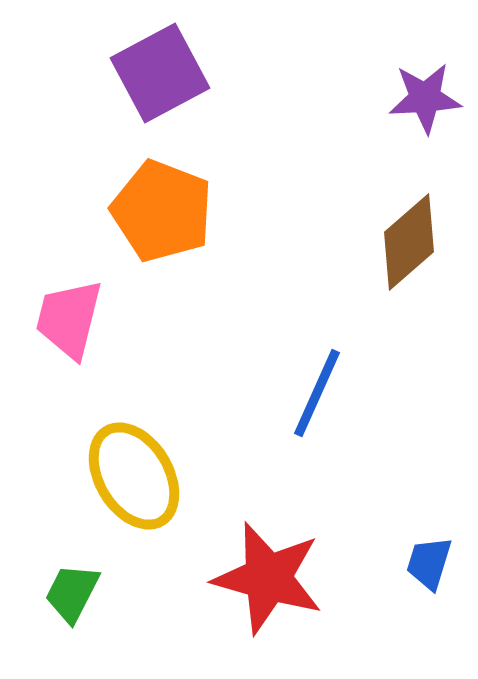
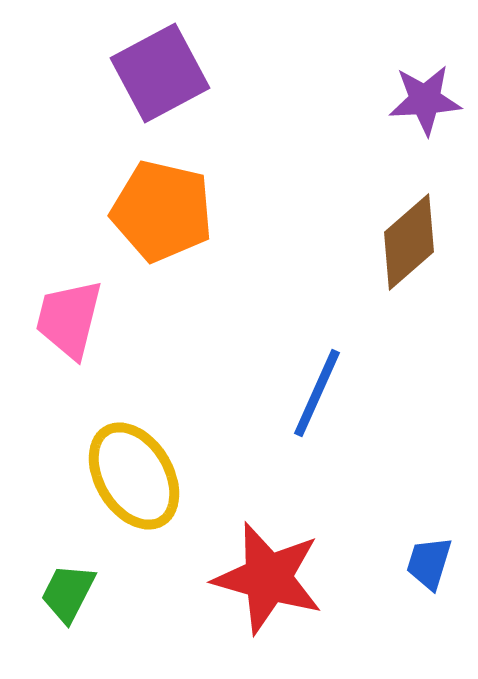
purple star: moved 2 px down
orange pentagon: rotated 8 degrees counterclockwise
green trapezoid: moved 4 px left
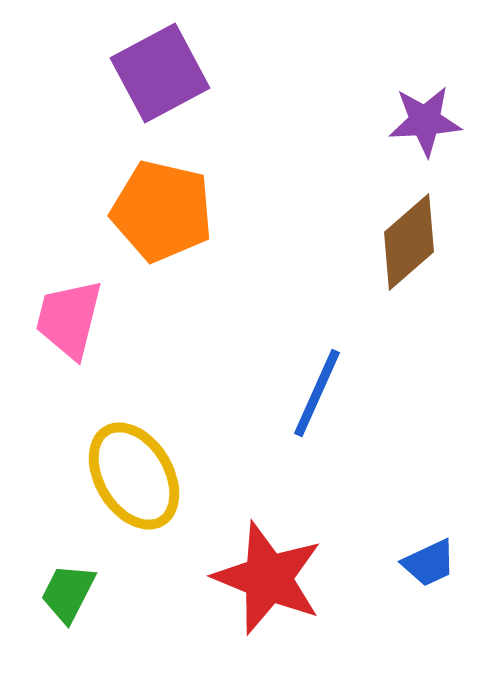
purple star: moved 21 px down
blue trapezoid: rotated 132 degrees counterclockwise
red star: rotated 6 degrees clockwise
